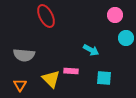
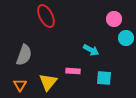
pink circle: moved 1 px left, 4 px down
gray semicircle: rotated 75 degrees counterclockwise
pink rectangle: moved 2 px right
yellow triangle: moved 3 px left, 3 px down; rotated 24 degrees clockwise
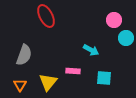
pink circle: moved 1 px down
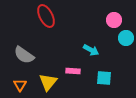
gray semicircle: rotated 105 degrees clockwise
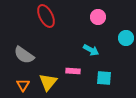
pink circle: moved 16 px left, 3 px up
orange triangle: moved 3 px right
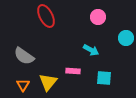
gray semicircle: moved 1 px down
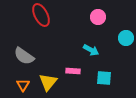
red ellipse: moved 5 px left, 1 px up
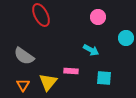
pink rectangle: moved 2 px left
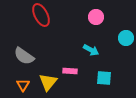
pink circle: moved 2 px left
pink rectangle: moved 1 px left
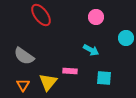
red ellipse: rotated 10 degrees counterclockwise
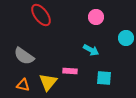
orange triangle: rotated 48 degrees counterclockwise
